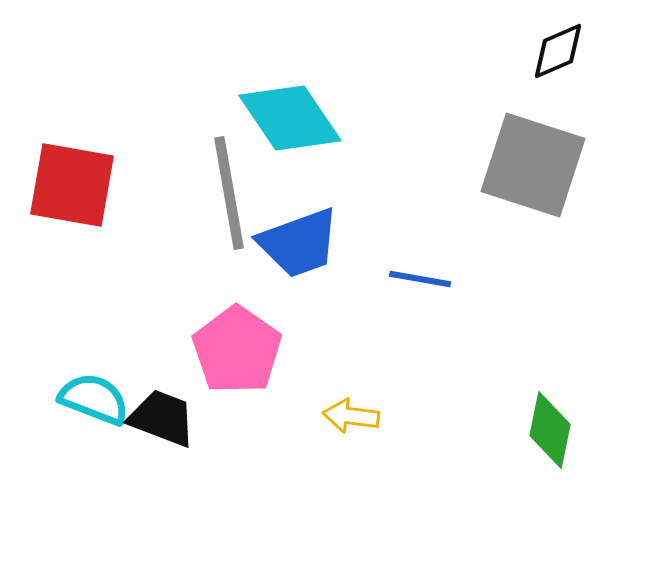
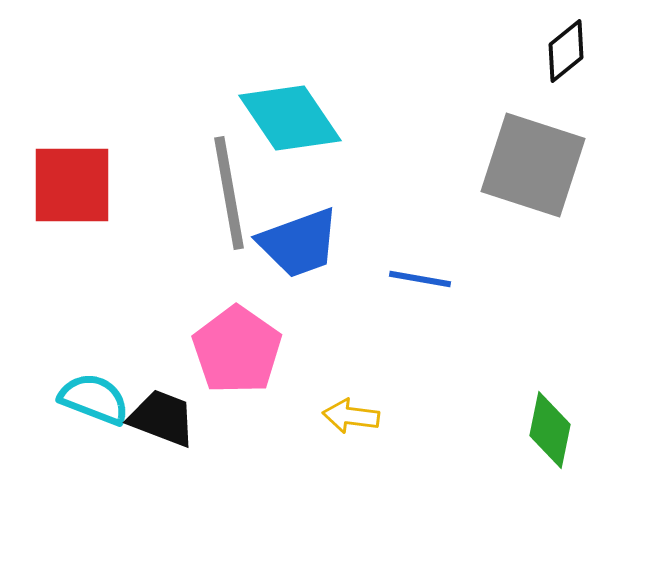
black diamond: moved 8 px right; rotated 16 degrees counterclockwise
red square: rotated 10 degrees counterclockwise
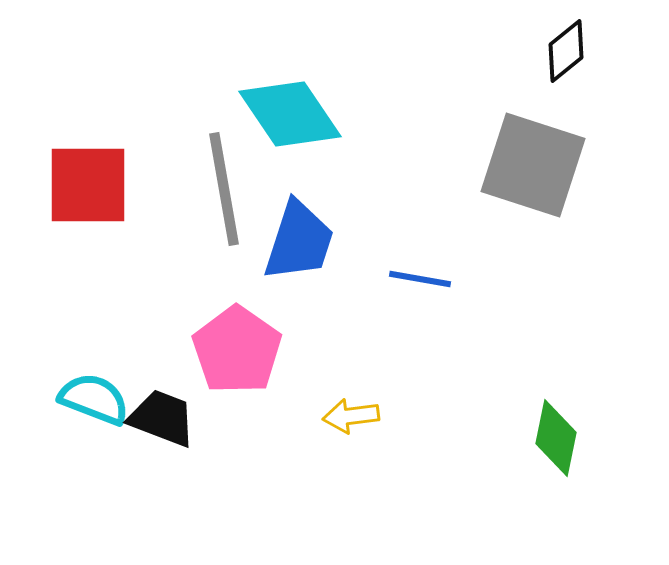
cyan diamond: moved 4 px up
red square: moved 16 px right
gray line: moved 5 px left, 4 px up
blue trapezoid: moved 2 px up; rotated 52 degrees counterclockwise
yellow arrow: rotated 14 degrees counterclockwise
green diamond: moved 6 px right, 8 px down
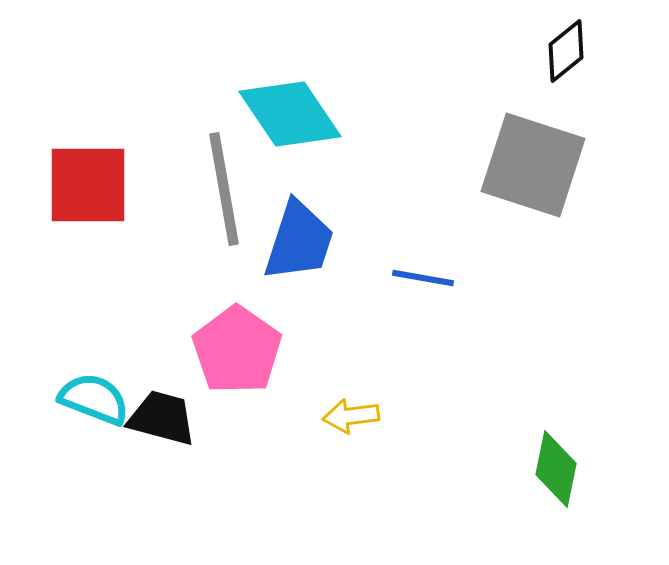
blue line: moved 3 px right, 1 px up
black trapezoid: rotated 6 degrees counterclockwise
green diamond: moved 31 px down
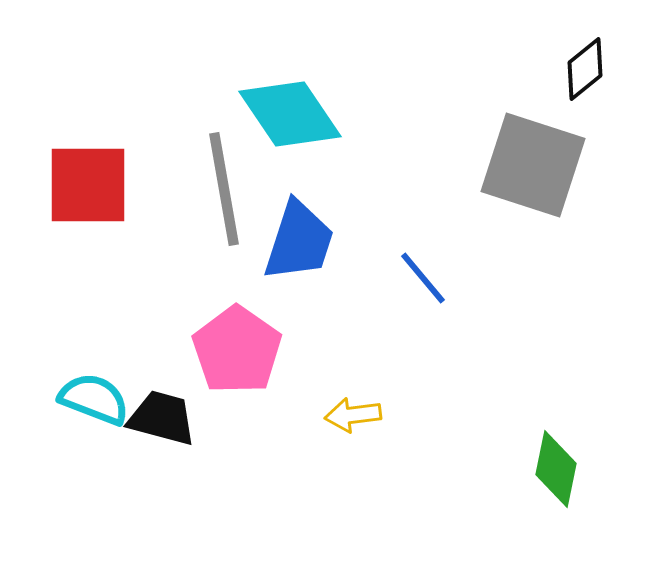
black diamond: moved 19 px right, 18 px down
blue line: rotated 40 degrees clockwise
yellow arrow: moved 2 px right, 1 px up
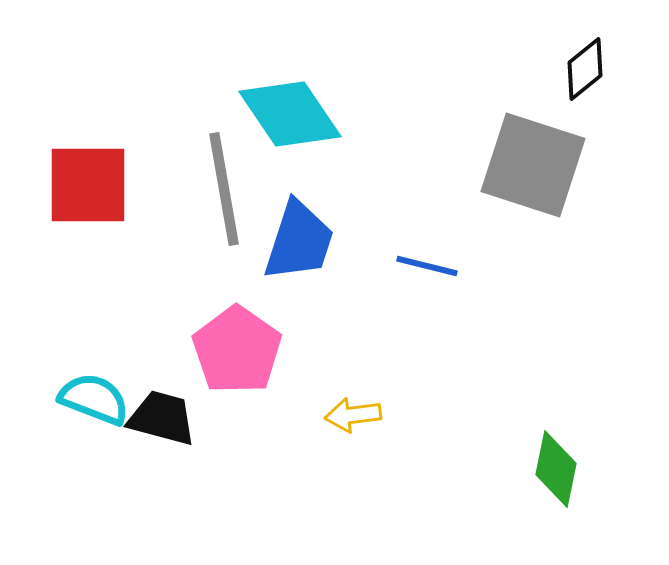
blue line: moved 4 px right, 12 px up; rotated 36 degrees counterclockwise
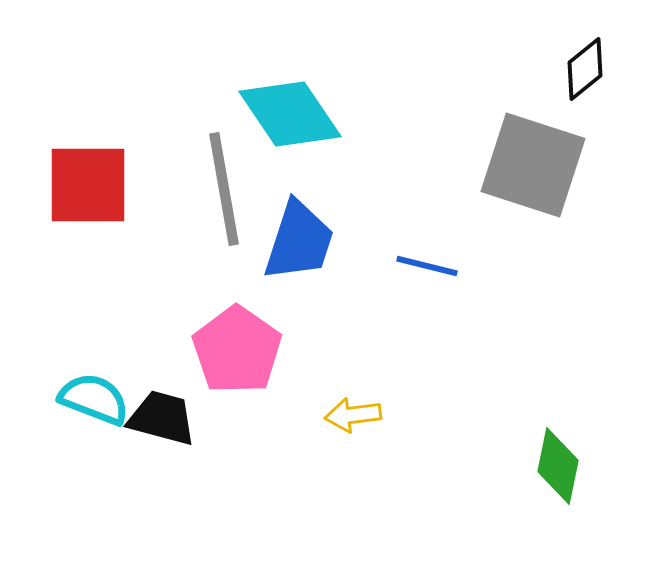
green diamond: moved 2 px right, 3 px up
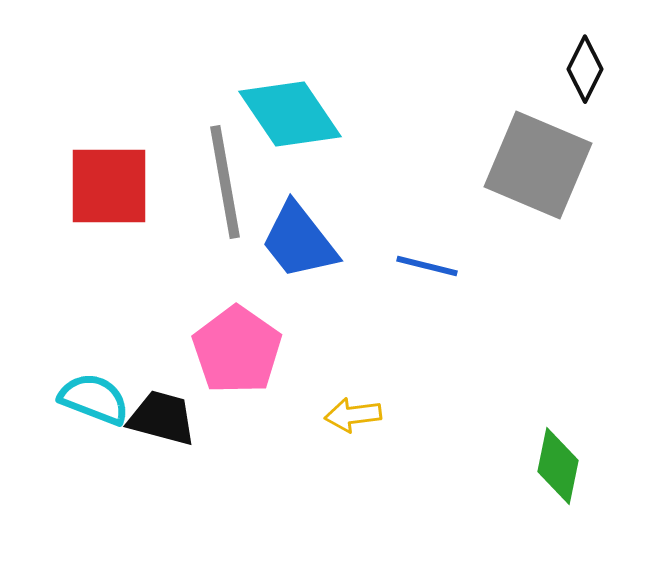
black diamond: rotated 24 degrees counterclockwise
gray square: moved 5 px right; rotated 5 degrees clockwise
red square: moved 21 px right, 1 px down
gray line: moved 1 px right, 7 px up
blue trapezoid: rotated 124 degrees clockwise
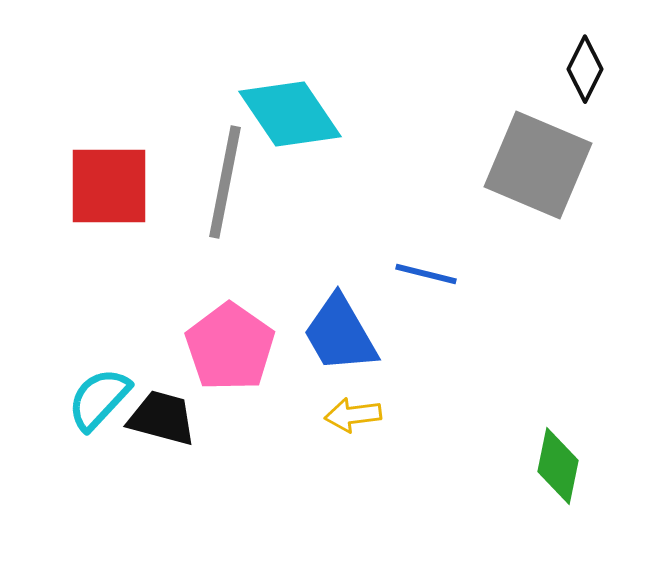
gray line: rotated 21 degrees clockwise
blue trapezoid: moved 41 px right, 93 px down; rotated 8 degrees clockwise
blue line: moved 1 px left, 8 px down
pink pentagon: moved 7 px left, 3 px up
cyan semicircle: moved 5 px right; rotated 68 degrees counterclockwise
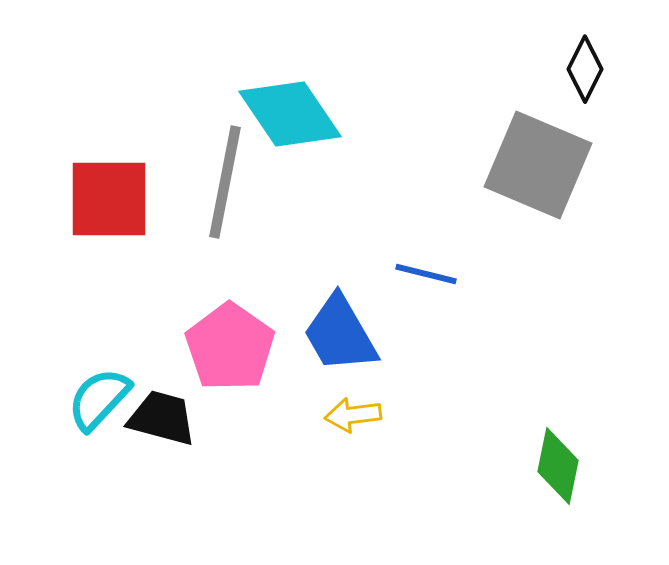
red square: moved 13 px down
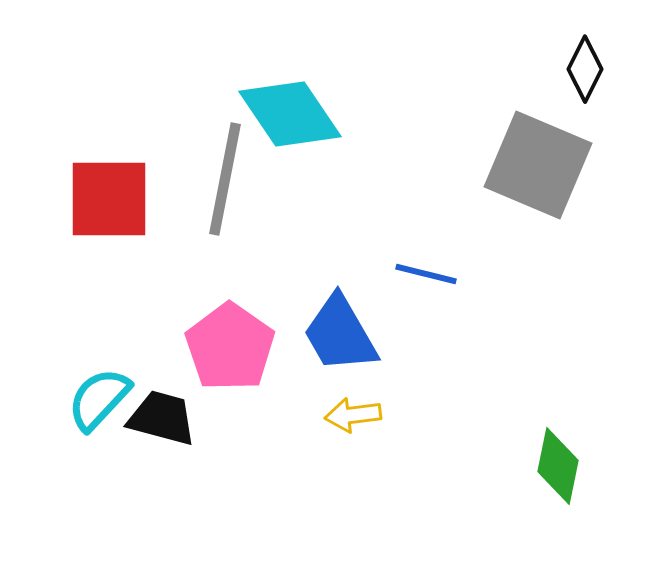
gray line: moved 3 px up
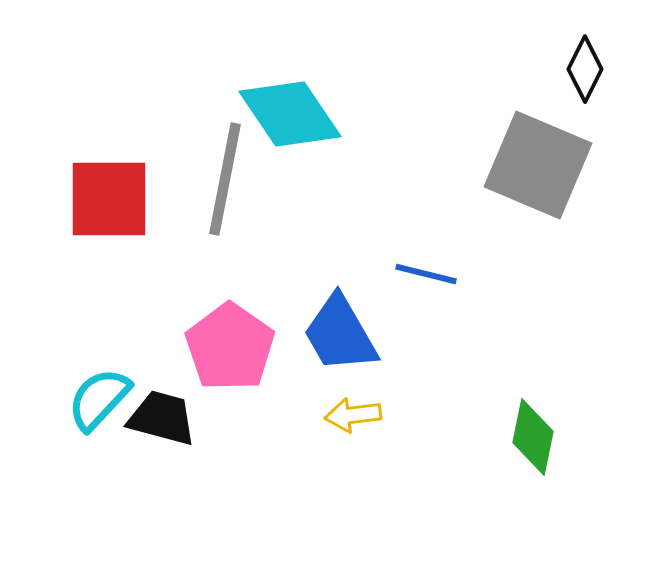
green diamond: moved 25 px left, 29 px up
